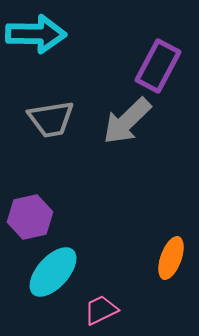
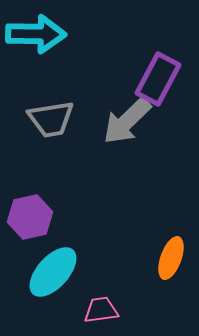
purple rectangle: moved 13 px down
pink trapezoid: rotated 18 degrees clockwise
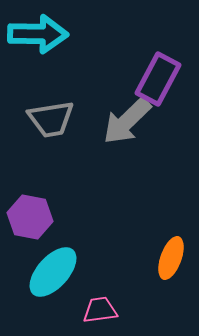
cyan arrow: moved 2 px right
purple hexagon: rotated 24 degrees clockwise
pink trapezoid: moved 1 px left
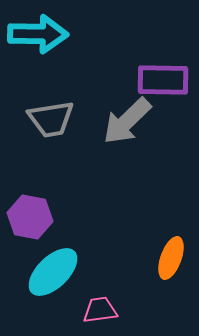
purple rectangle: moved 5 px right, 1 px down; rotated 63 degrees clockwise
cyan ellipse: rotated 4 degrees clockwise
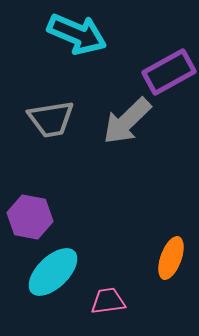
cyan arrow: moved 39 px right; rotated 22 degrees clockwise
purple rectangle: moved 6 px right, 8 px up; rotated 30 degrees counterclockwise
pink trapezoid: moved 8 px right, 9 px up
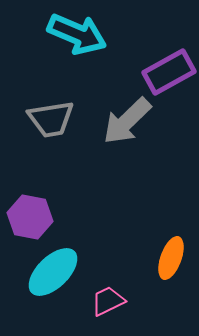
pink trapezoid: rotated 18 degrees counterclockwise
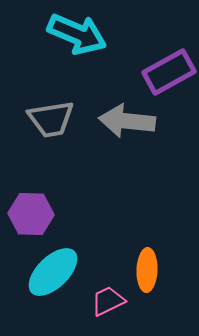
gray arrow: rotated 50 degrees clockwise
purple hexagon: moved 1 px right, 3 px up; rotated 9 degrees counterclockwise
orange ellipse: moved 24 px left, 12 px down; rotated 18 degrees counterclockwise
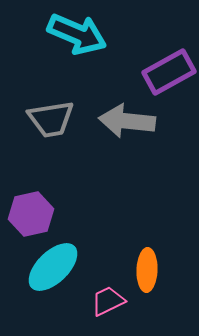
purple hexagon: rotated 15 degrees counterclockwise
cyan ellipse: moved 5 px up
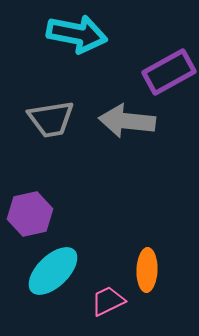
cyan arrow: rotated 12 degrees counterclockwise
purple hexagon: moved 1 px left
cyan ellipse: moved 4 px down
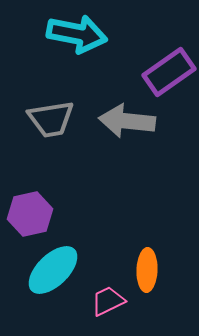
purple rectangle: rotated 6 degrees counterclockwise
cyan ellipse: moved 1 px up
